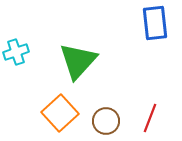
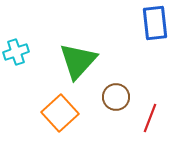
brown circle: moved 10 px right, 24 px up
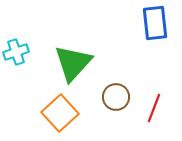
green triangle: moved 5 px left, 2 px down
red line: moved 4 px right, 10 px up
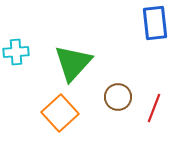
cyan cross: rotated 15 degrees clockwise
brown circle: moved 2 px right
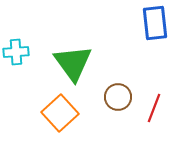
green triangle: rotated 18 degrees counterclockwise
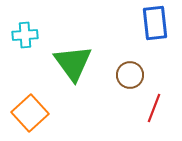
cyan cross: moved 9 px right, 17 px up
brown circle: moved 12 px right, 22 px up
orange square: moved 30 px left
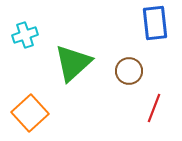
cyan cross: rotated 15 degrees counterclockwise
green triangle: rotated 24 degrees clockwise
brown circle: moved 1 px left, 4 px up
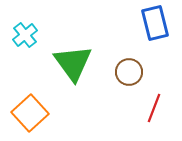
blue rectangle: rotated 8 degrees counterclockwise
cyan cross: rotated 20 degrees counterclockwise
green triangle: rotated 24 degrees counterclockwise
brown circle: moved 1 px down
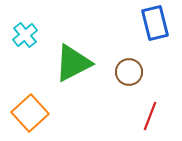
green triangle: rotated 39 degrees clockwise
red line: moved 4 px left, 8 px down
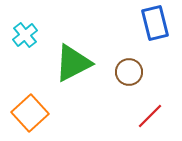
red line: rotated 24 degrees clockwise
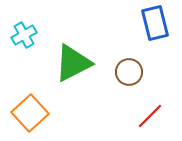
cyan cross: moved 1 px left; rotated 10 degrees clockwise
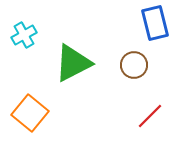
brown circle: moved 5 px right, 7 px up
orange square: rotated 9 degrees counterclockwise
